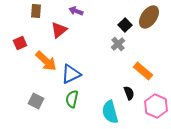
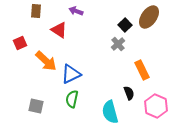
red triangle: rotated 48 degrees counterclockwise
orange rectangle: moved 1 px left, 1 px up; rotated 24 degrees clockwise
gray square: moved 5 px down; rotated 14 degrees counterclockwise
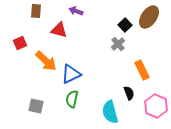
red triangle: rotated 18 degrees counterclockwise
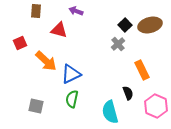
brown ellipse: moved 1 px right, 8 px down; rotated 40 degrees clockwise
black semicircle: moved 1 px left
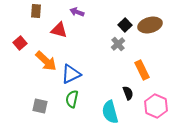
purple arrow: moved 1 px right, 1 px down
red square: rotated 16 degrees counterclockwise
gray square: moved 4 px right
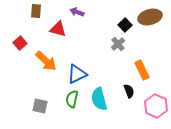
brown ellipse: moved 8 px up
red triangle: moved 1 px left, 1 px up
blue triangle: moved 6 px right
black semicircle: moved 1 px right, 2 px up
cyan semicircle: moved 11 px left, 13 px up
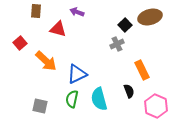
gray cross: moved 1 px left; rotated 16 degrees clockwise
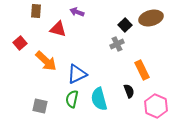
brown ellipse: moved 1 px right, 1 px down
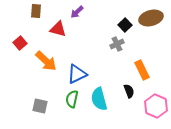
purple arrow: rotated 64 degrees counterclockwise
